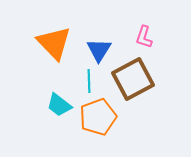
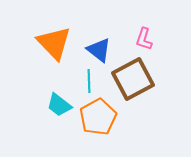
pink L-shape: moved 2 px down
blue triangle: rotated 24 degrees counterclockwise
orange pentagon: rotated 9 degrees counterclockwise
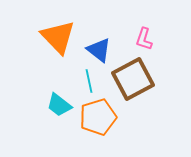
orange triangle: moved 4 px right, 6 px up
cyan line: rotated 10 degrees counterclockwise
orange pentagon: rotated 12 degrees clockwise
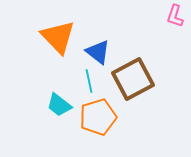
pink L-shape: moved 31 px right, 23 px up
blue triangle: moved 1 px left, 2 px down
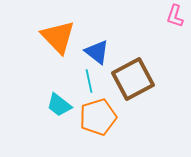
blue triangle: moved 1 px left
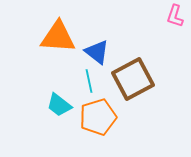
orange triangle: rotated 42 degrees counterclockwise
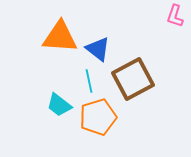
orange triangle: moved 2 px right
blue triangle: moved 1 px right, 3 px up
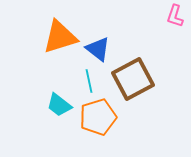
orange triangle: rotated 21 degrees counterclockwise
